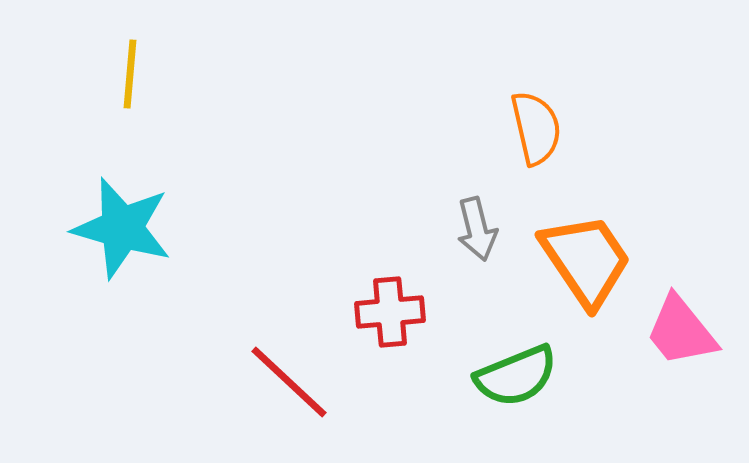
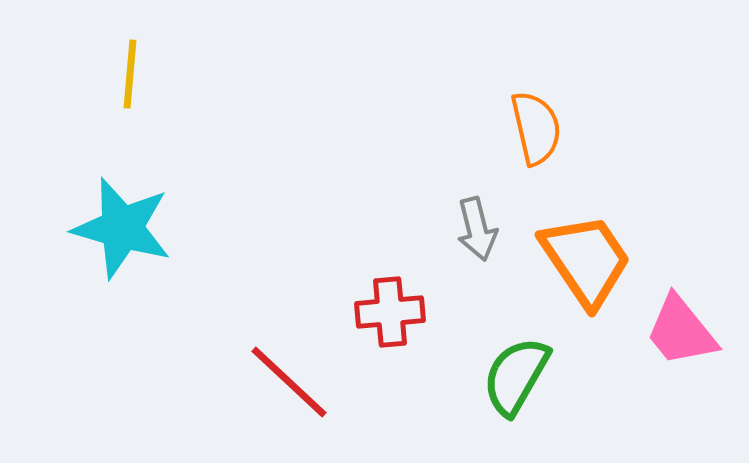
green semicircle: rotated 142 degrees clockwise
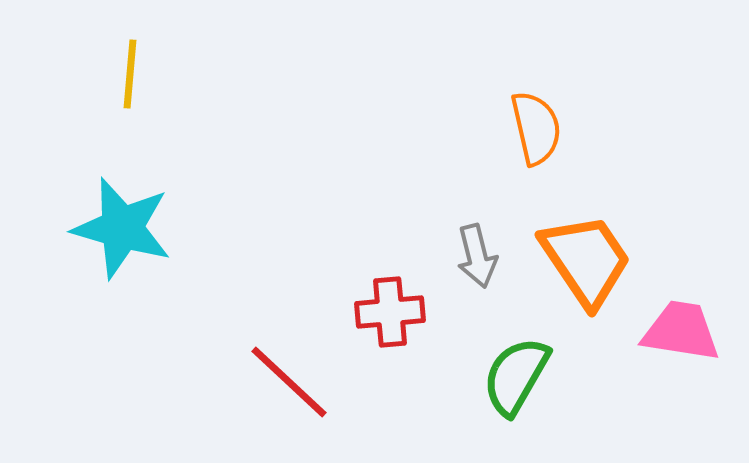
gray arrow: moved 27 px down
pink trapezoid: rotated 138 degrees clockwise
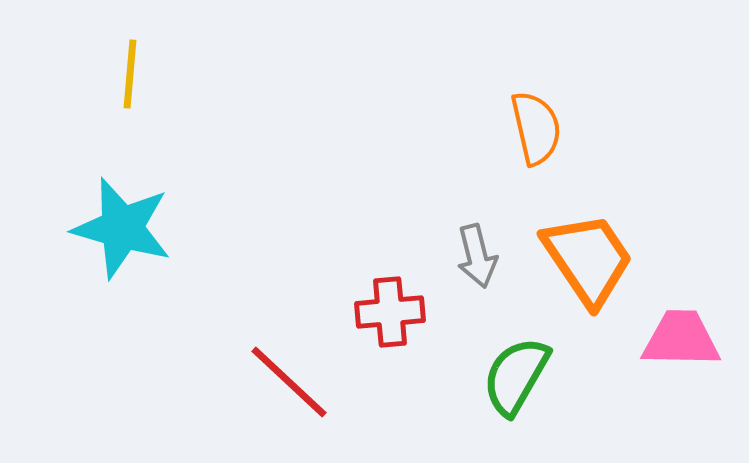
orange trapezoid: moved 2 px right, 1 px up
pink trapezoid: moved 8 px down; rotated 8 degrees counterclockwise
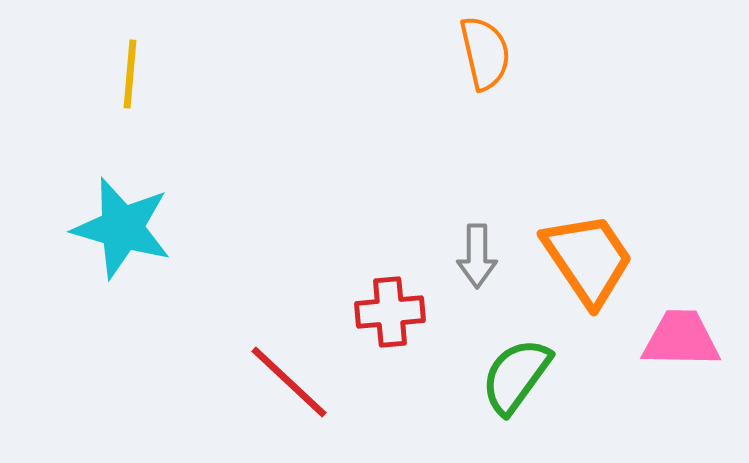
orange semicircle: moved 51 px left, 75 px up
gray arrow: rotated 14 degrees clockwise
green semicircle: rotated 6 degrees clockwise
